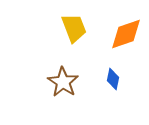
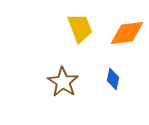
yellow trapezoid: moved 6 px right
orange diamond: moved 1 px right, 1 px up; rotated 12 degrees clockwise
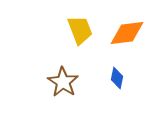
yellow trapezoid: moved 2 px down
blue diamond: moved 4 px right, 1 px up
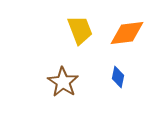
blue diamond: moved 1 px right, 1 px up
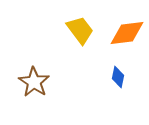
yellow trapezoid: rotated 16 degrees counterclockwise
brown star: moved 29 px left
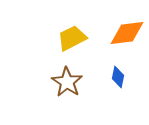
yellow trapezoid: moved 8 px left, 8 px down; rotated 80 degrees counterclockwise
brown star: moved 33 px right
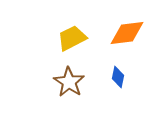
brown star: moved 2 px right
